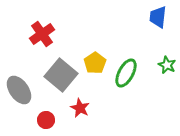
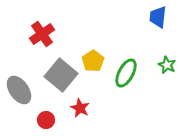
yellow pentagon: moved 2 px left, 2 px up
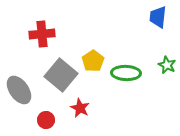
red cross: rotated 30 degrees clockwise
green ellipse: rotated 64 degrees clockwise
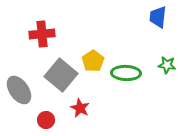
green star: rotated 18 degrees counterclockwise
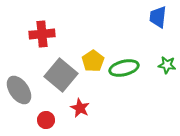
green ellipse: moved 2 px left, 5 px up; rotated 16 degrees counterclockwise
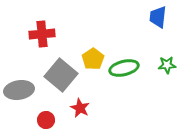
yellow pentagon: moved 2 px up
green star: rotated 12 degrees counterclockwise
gray ellipse: rotated 64 degrees counterclockwise
